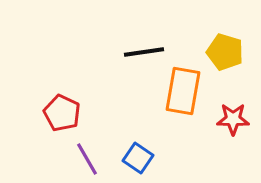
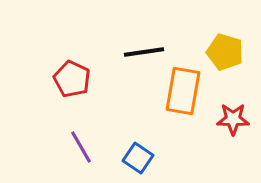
red pentagon: moved 10 px right, 34 px up
purple line: moved 6 px left, 12 px up
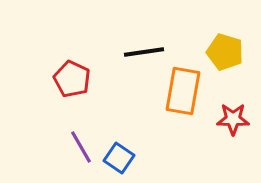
blue square: moved 19 px left
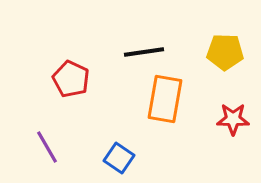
yellow pentagon: rotated 15 degrees counterclockwise
red pentagon: moved 1 px left
orange rectangle: moved 18 px left, 8 px down
purple line: moved 34 px left
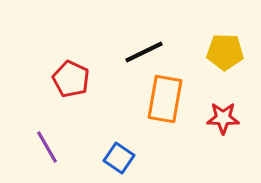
black line: rotated 18 degrees counterclockwise
red star: moved 10 px left, 1 px up
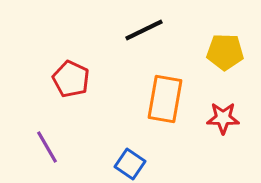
black line: moved 22 px up
blue square: moved 11 px right, 6 px down
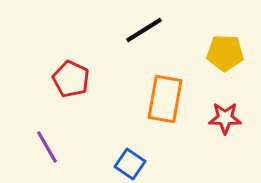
black line: rotated 6 degrees counterclockwise
yellow pentagon: moved 1 px down
red star: moved 2 px right
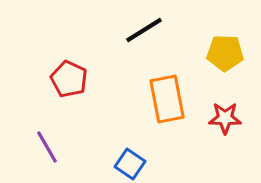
red pentagon: moved 2 px left
orange rectangle: moved 2 px right; rotated 21 degrees counterclockwise
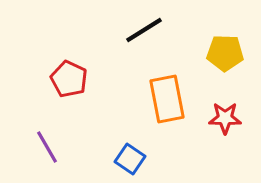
blue square: moved 5 px up
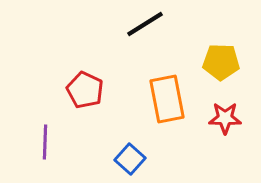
black line: moved 1 px right, 6 px up
yellow pentagon: moved 4 px left, 9 px down
red pentagon: moved 16 px right, 11 px down
purple line: moved 2 px left, 5 px up; rotated 32 degrees clockwise
blue square: rotated 8 degrees clockwise
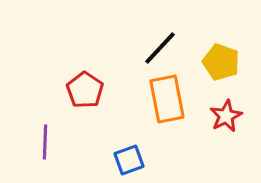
black line: moved 15 px right, 24 px down; rotated 15 degrees counterclockwise
yellow pentagon: rotated 18 degrees clockwise
red pentagon: rotated 9 degrees clockwise
red star: moved 1 px right, 2 px up; rotated 28 degrees counterclockwise
blue square: moved 1 px left, 1 px down; rotated 28 degrees clockwise
